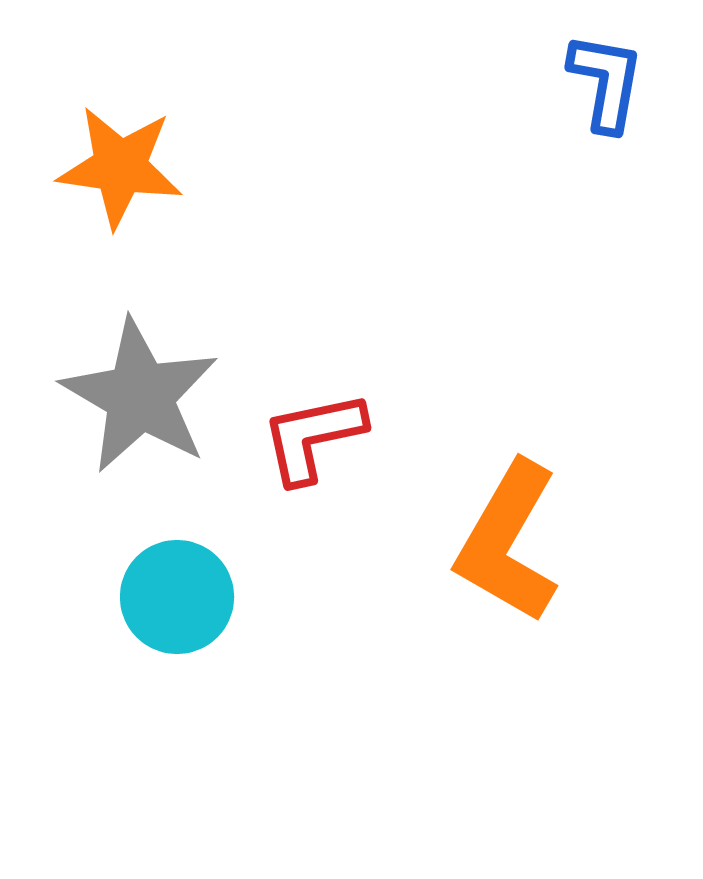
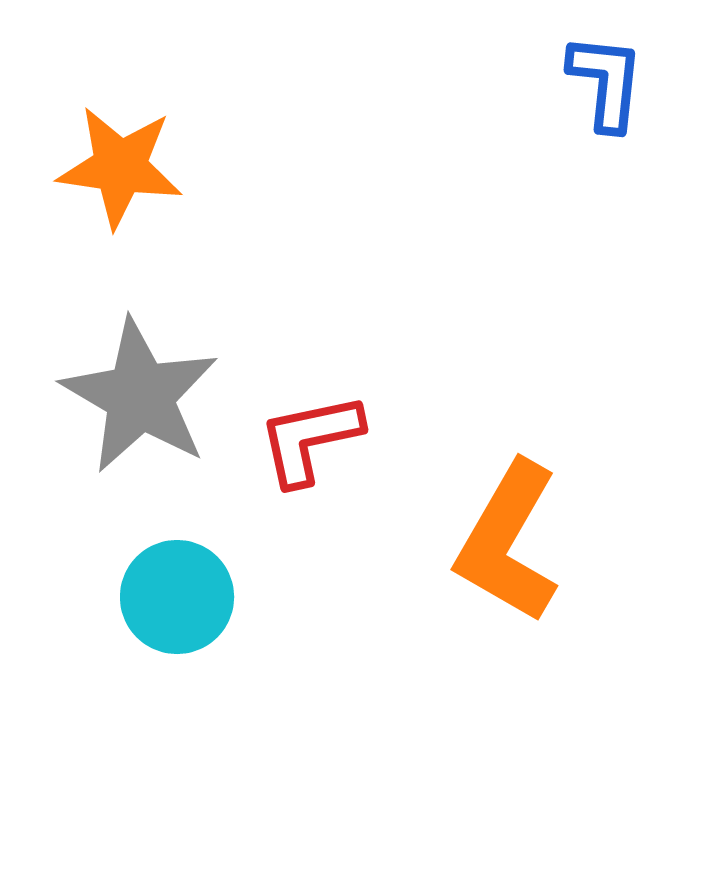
blue L-shape: rotated 4 degrees counterclockwise
red L-shape: moved 3 px left, 2 px down
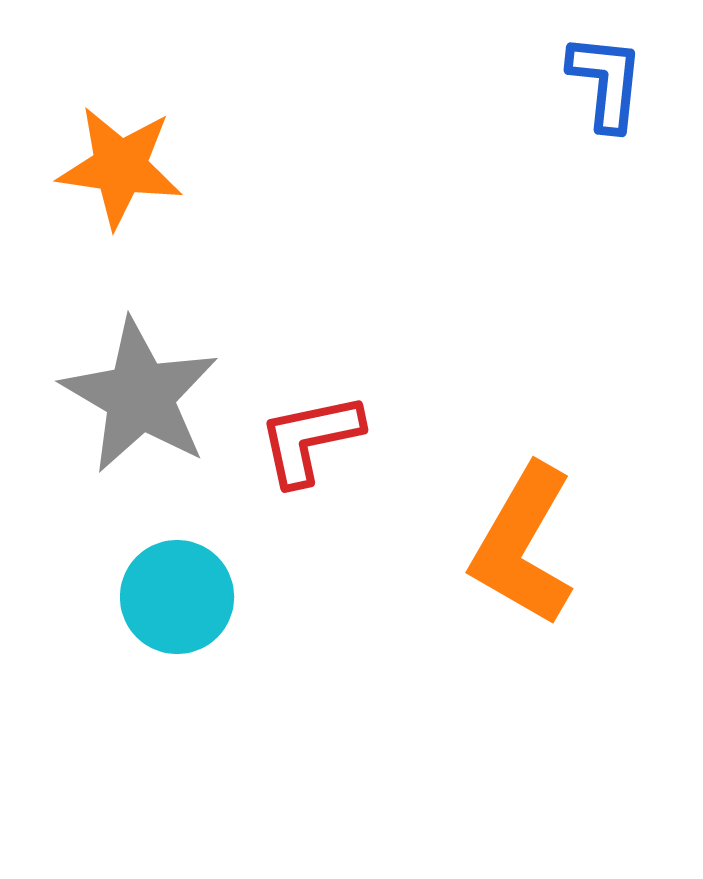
orange L-shape: moved 15 px right, 3 px down
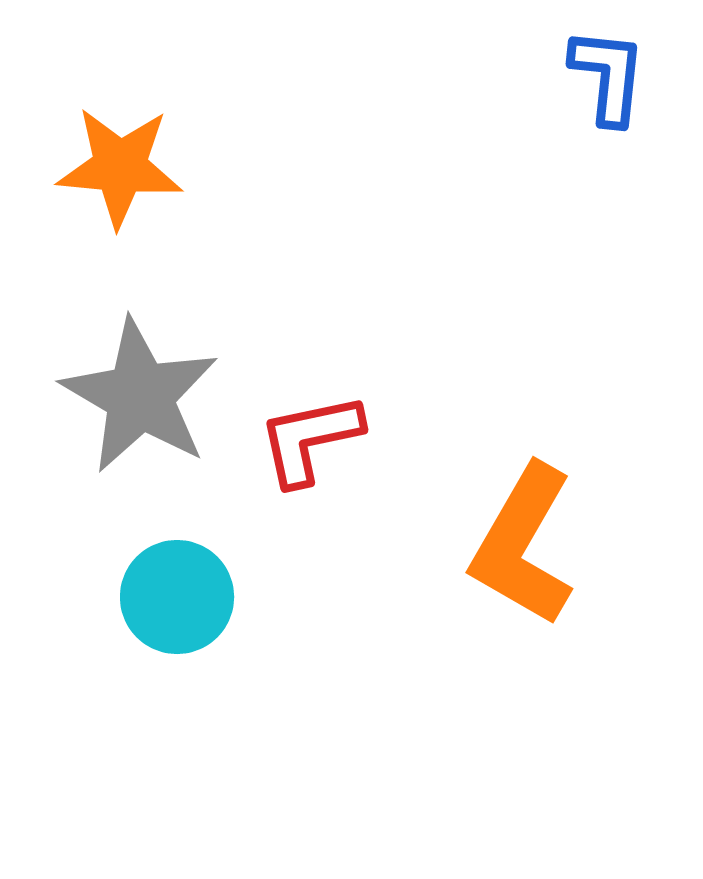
blue L-shape: moved 2 px right, 6 px up
orange star: rotated 3 degrees counterclockwise
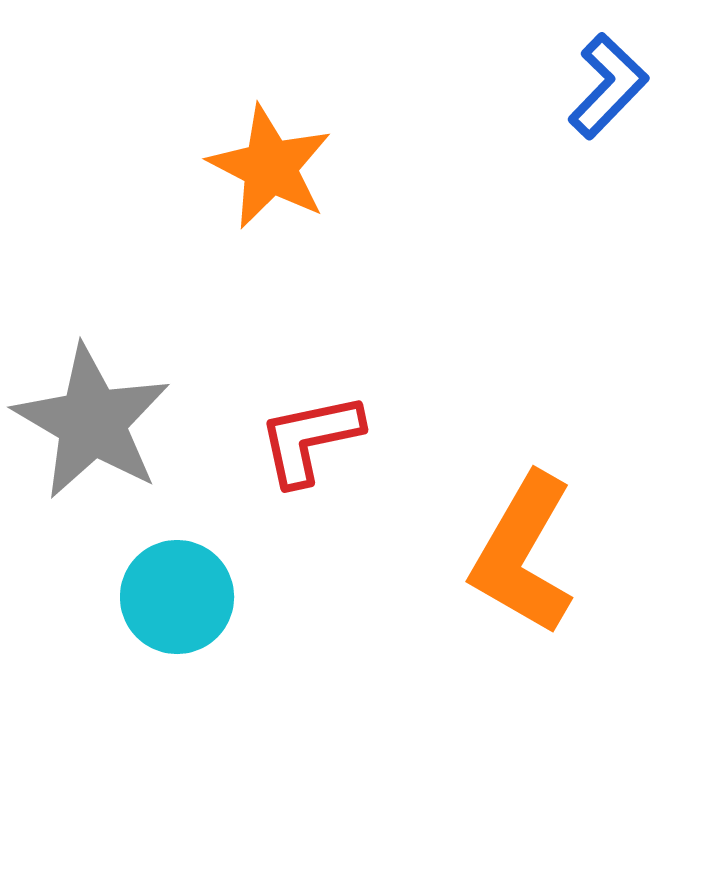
blue L-shape: moved 10 px down; rotated 38 degrees clockwise
orange star: moved 150 px right; rotated 22 degrees clockwise
gray star: moved 48 px left, 26 px down
orange L-shape: moved 9 px down
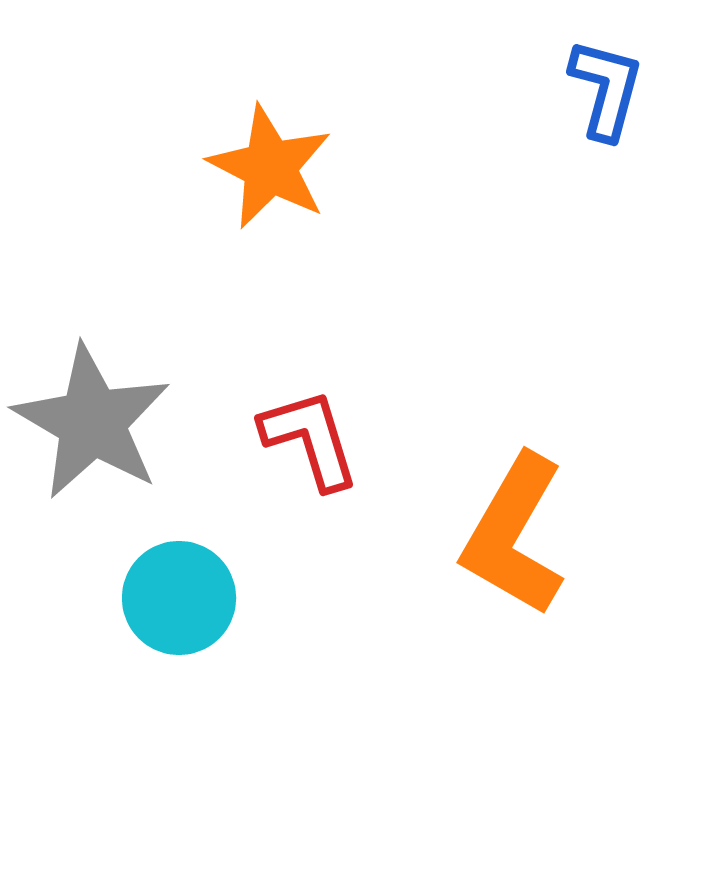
blue L-shape: moved 2 px left, 3 px down; rotated 29 degrees counterclockwise
red L-shape: rotated 85 degrees clockwise
orange L-shape: moved 9 px left, 19 px up
cyan circle: moved 2 px right, 1 px down
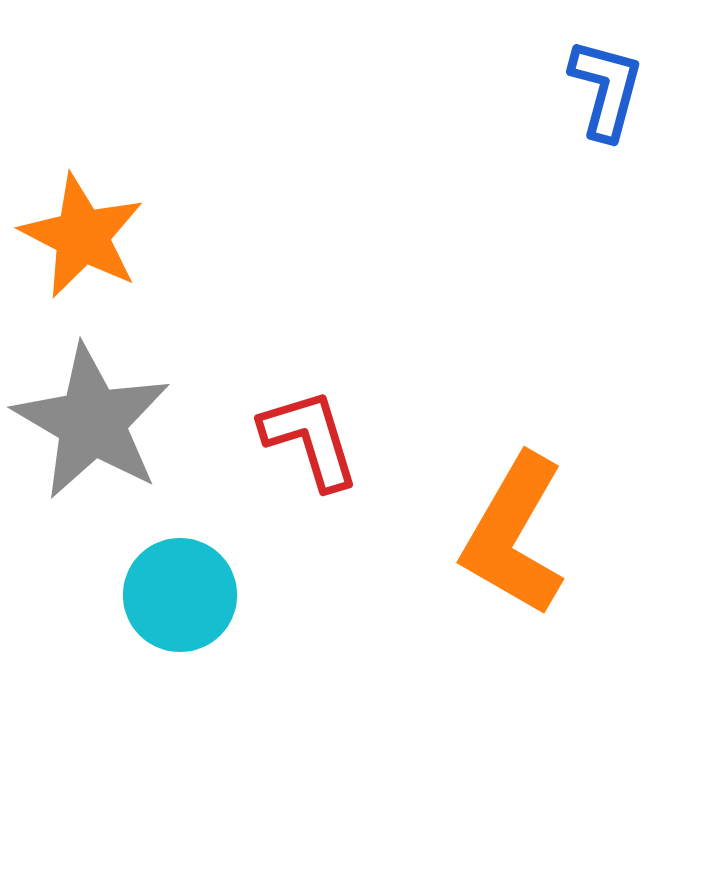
orange star: moved 188 px left, 69 px down
cyan circle: moved 1 px right, 3 px up
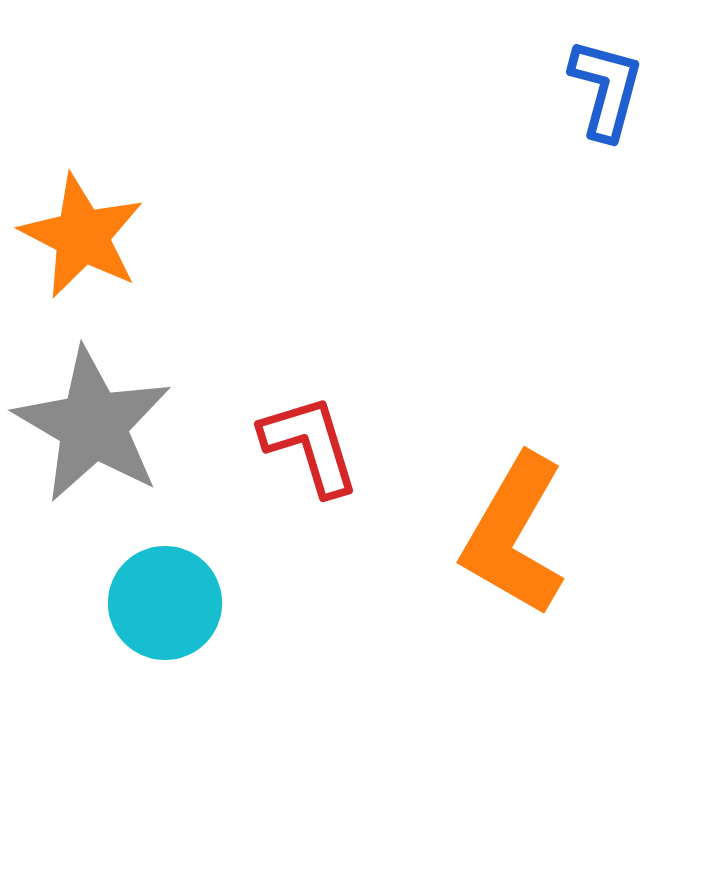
gray star: moved 1 px right, 3 px down
red L-shape: moved 6 px down
cyan circle: moved 15 px left, 8 px down
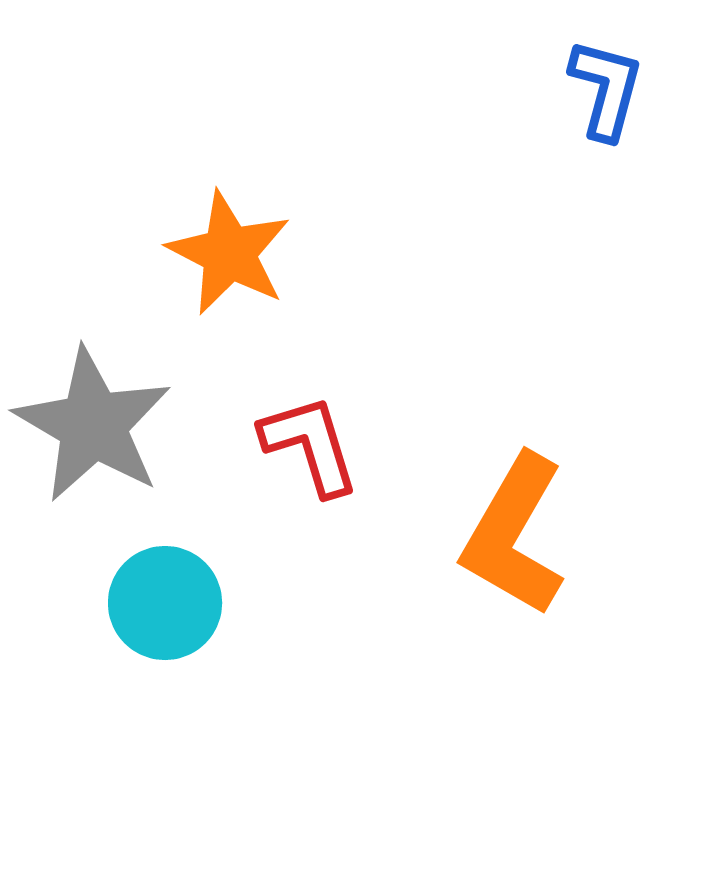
orange star: moved 147 px right, 17 px down
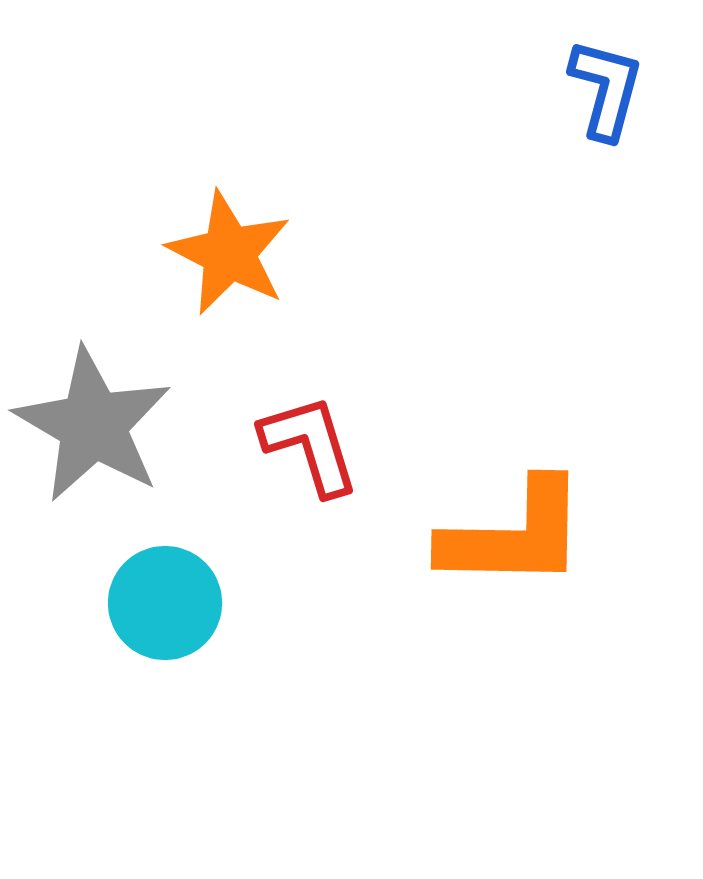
orange L-shape: rotated 119 degrees counterclockwise
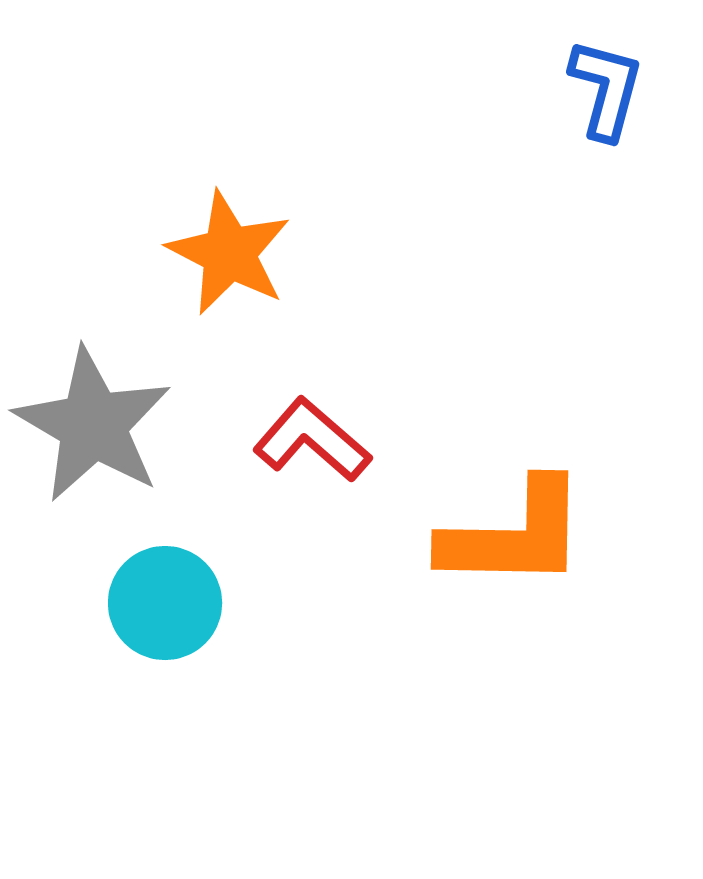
red L-shape: moved 2 px right, 5 px up; rotated 32 degrees counterclockwise
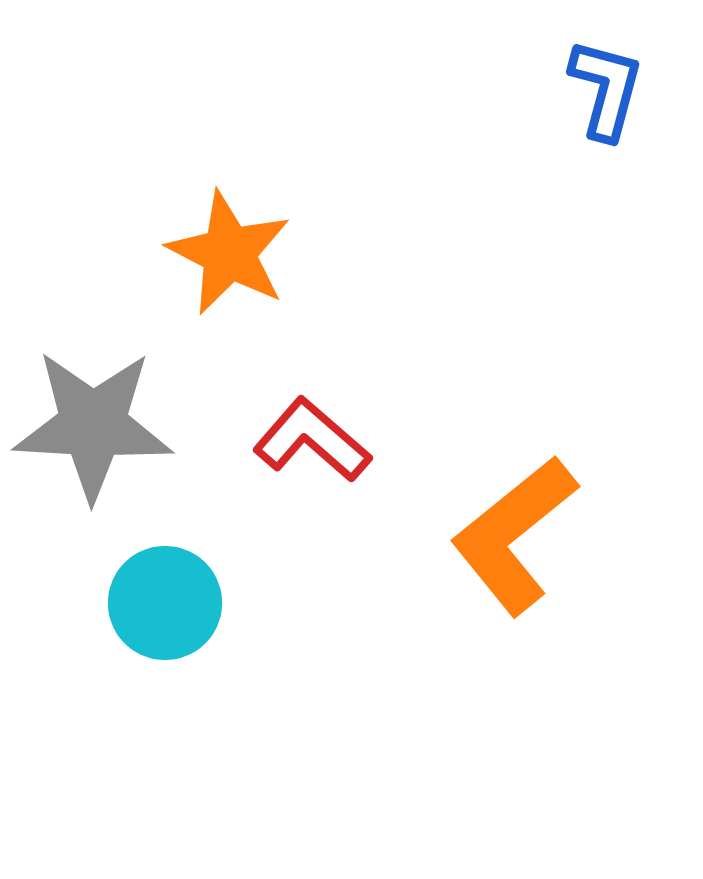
gray star: rotated 27 degrees counterclockwise
orange L-shape: rotated 140 degrees clockwise
